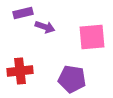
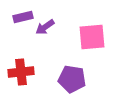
purple rectangle: moved 4 px down
purple arrow: rotated 126 degrees clockwise
red cross: moved 1 px right, 1 px down
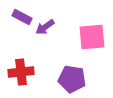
purple rectangle: moved 1 px left; rotated 42 degrees clockwise
